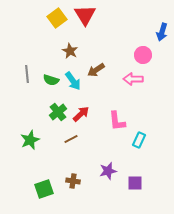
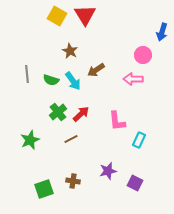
yellow square: moved 2 px up; rotated 24 degrees counterclockwise
purple square: rotated 28 degrees clockwise
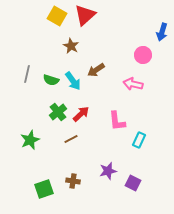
red triangle: rotated 20 degrees clockwise
brown star: moved 1 px right, 5 px up
gray line: rotated 18 degrees clockwise
pink arrow: moved 5 px down; rotated 12 degrees clockwise
purple square: moved 2 px left
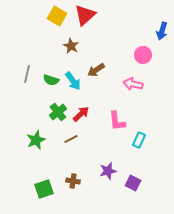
blue arrow: moved 1 px up
green star: moved 6 px right
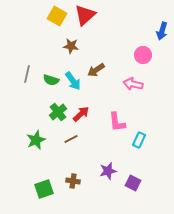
brown star: rotated 21 degrees counterclockwise
pink L-shape: moved 1 px down
